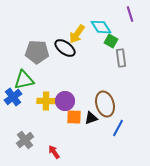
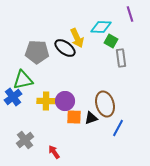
cyan diamond: rotated 55 degrees counterclockwise
yellow arrow: moved 4 px down; rotated 60 degrees counterclockwise
green triangle: moved 1 px left
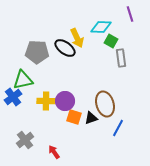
orange square: rotated 14 degrees clockwise
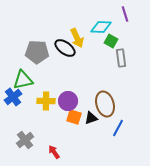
purple line: moved 5 px left
purple circle: moved 3 px right
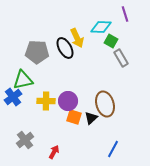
black ellipse: rotated 25 degrees clockwise
gray rectangle: rotated 24 degrees counterclockwise
black triangle: rotated 24 degrees counterclockwise
blue line: moved 5 px left, 21 px down
red arrow: rotated 64 degrees clockwise
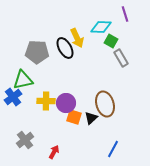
purple circle: moved 2 px left, 2 px down
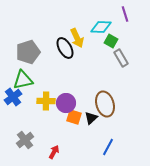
gray pentagon: moved 9 px left; rotated 20 degrees counterclockwise
blue line: moved 5 px left, 2 px up
